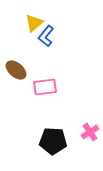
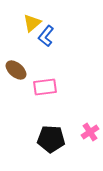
yellow triangle: moved 2 px left
black pentagon: moved 2 px left, 2 px up
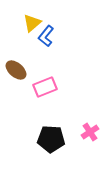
pink rectangle: rotated 15 degrees counterclockwise
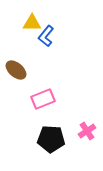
yellow triangle: rotated 42 degrees clockwise
pink rectangle: moved 2 px left, 12 px down
pink cross: moved 3 px left, 1 px up
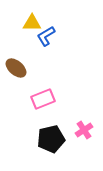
blue L-shape: rotated 20 degrees clockwise
brown ellipse: moved 2 px up
pink cross: moved 3 px left, 1 px up
black pentagon: rotated 16 degrees counterclockwise
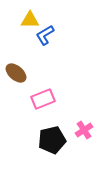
yellow triangle: moved 2 px left, 3 px up
blue L-shape: moved 1 px left, 1 px up
brown ellipse: moved 5 px down
black pentagon: moved 1 px right, 1 px down
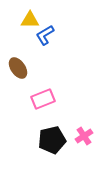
brown ellipse: moved 2 px right, 5 px up; rotated 15 degrees clockwise
pink cross: moved 6 px down
